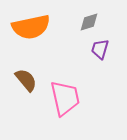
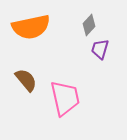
gray diamond: moved 3 px down; rotated 30 degrees counterclockwise
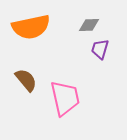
gray diamond: rotated 45 degrees clockwise
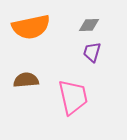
purple trapezoid: moved 8 px left, 3 px down
brown semicircle: rotated 55 degrees counterclockwise
pink trapezoid: moved 8 px right, 1 px up
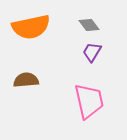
gray diamond: rotated 55 degrees clockwise
purple trapezoid: rotated 15 degrees clockwise
pink trapezoid: moved 16 px right, 4 px down
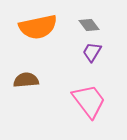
orange semicircle: moved 7 px right
pink trapezoid: rotated 24 degrees counterclockwise
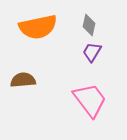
gray diamond: rotated 50 degrees clockwise
brown semicircle: moved 3 px left
pink trapezoid: moved 1 px right, 1 px up
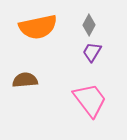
gray diamond: rotated 15 degrees clockwise
brown semicircle: moved 2 px right
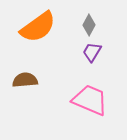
orange semicircle: rotated 24 degrees counterclockwise
pink trapezoid: rotated 30 degrees counterclockwise
